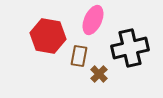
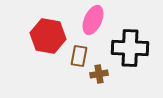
black cross: rotated 15 degrees clockwise
brown cross: rotated 36 degrees clockwise
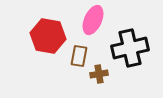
black cross: rotated 15 degrees counterclockwise
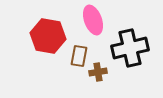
pink ellipse: rotated 44 degrees counterclockwise
brown cross: moved 1 px left, 2 px up
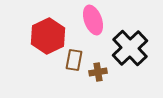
red hexagon: rotated 24 degrees clockwise
black cross: rotated 30 degrees counterclockwise
brown rectangle: moved 5 px left, 4 px down
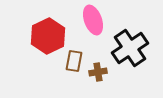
black cross: rotated 9 degrees clockwise
brown rectangle: moved 1 px down
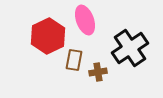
pink ellipse: moved 8 px left
brown rectangle: moved 1 px up
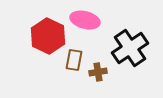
pink ellipse: rotated 56 degrees counterclockwise
red hexagon: rotated 8 degrees counterclockwise
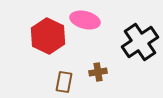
black cross: moved 10 px right, 6 px up
brown rectangle: moved 10 px left, 22 px down
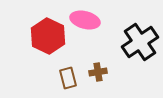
brown rectangle: moved 4 px right, 4 px up; rotated 25 degrees counterclockwise
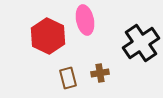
pink ellipse: rotated 64 degrees clockwise
black cross: moved 1 px right, 1 px down
brown cross: moved 2 px right, 1 px down
